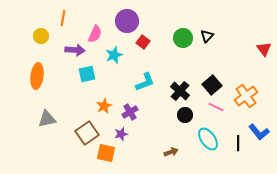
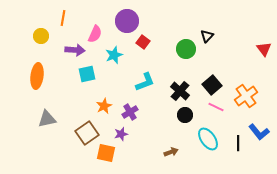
green circle: moved 3 px right, 11 px down
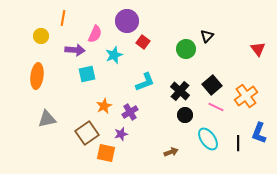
red triangle: moved 6 px left
blue L-shape: moved 1 px down; rotated 60 degrees clockwise
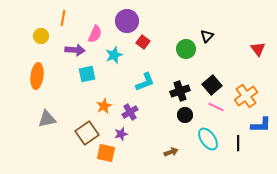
black cross: rotated 30 degrees clockwise
blue L-shape: moved 2 px right, 8 px up; rotated 110 degrees counterclockwise
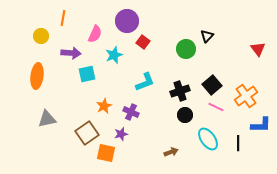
purple arrow: moved 4 px left, 3 px down
purple cross: moved 1 px right; rotated 35 degrees counterclockwise
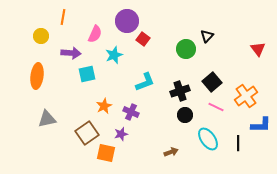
orange line: moved 1 px up
red square: moved 3 px up
black square: moved 3 px up
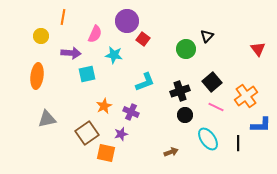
cyan star: rotated 30 degrees clockwise
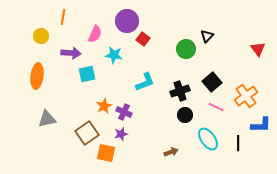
purple cross: moved 7 px left
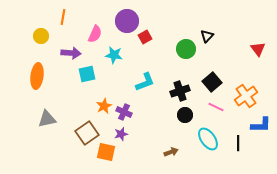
red square: moved 2 px right, 2 px up; rotated 24 degrees clockwise
orange square: moved 1 px up
